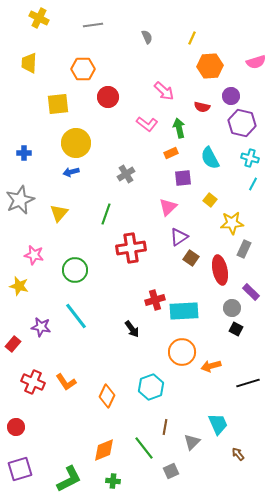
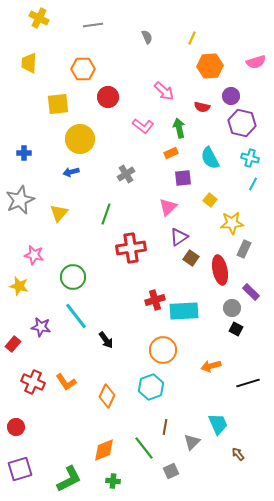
pink L-shape at (147, 124): moved 4 px left, 2 px down
yellow circle at (76, 143): moved 4 px right, 4 px up
green circle at (75, 270): moved 2 px left, 7 px down
black arrow at (132, 329): moved 26 px left, 11 px down
orange circle at (182, 352): moved 19 px left, 2 px up
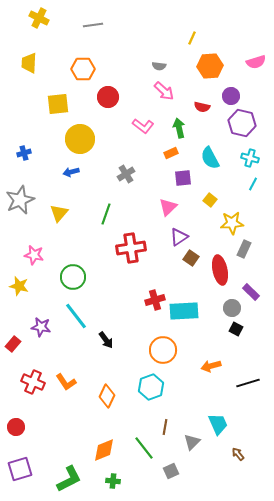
gray semicircle at (147, 37): moved 12 px right, 29 px down; rotated 120 degrees clockwise
blue cross at (24, 153): rotated 16 degrees counterclockwise
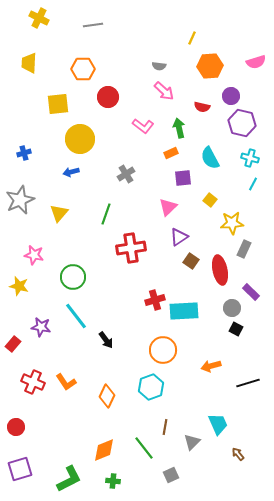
brown square at (191, 258): moved 3 px down
gray square at (171, 471): moved 4 px down
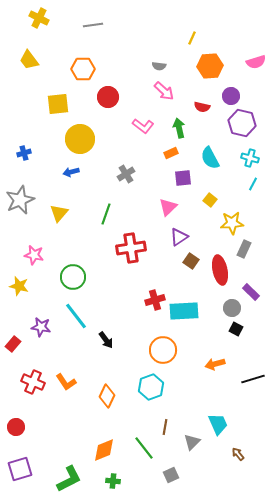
yellow trapezoid at (29, 63): moved 3 px up; rotated 40 degrees counterclockwise
orange arrow at (211, 366): moved 4 px right, 2 px up
black line at (248, 383): moved 5 px right, 4 px up
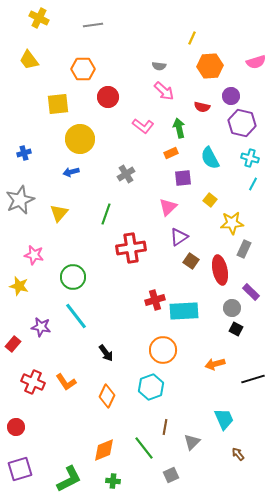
black arrow at (106, 340): moved 13 px down
cyan trapezoid at (218, 424): moved 6 px right, 5 px up
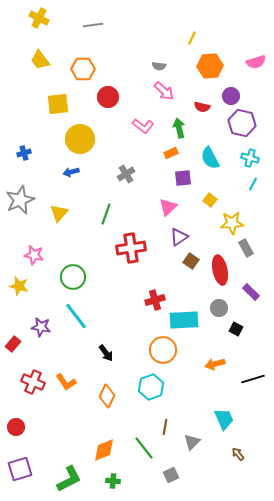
yellow trapezoid at (29, 60): moved 11 px right
gray rectangle at (244, 249): moved 2 px right, 1 px up; rotated 54 degrees counterclockwise
gray circle at (232, 308): moved 13 px left
cyan rectangle at (184, 311): moved 9 px down
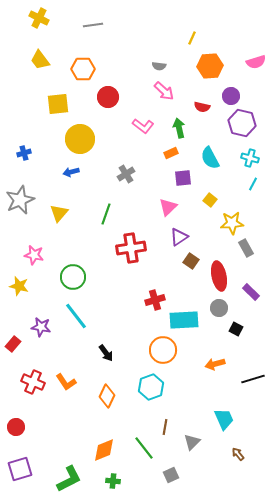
red ellipse at (220, 270): moved 1 px left, 6 px down
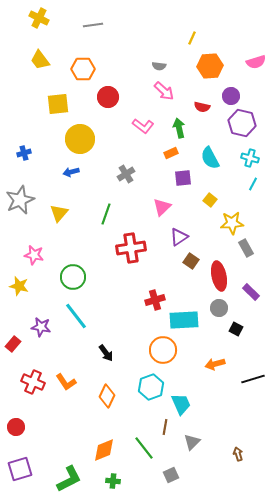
pink triangle at (168, 207): moved 6 px left
cyan trapezoid at (224, 419): moved 43 px left, 15 px up
brown arrow at (238, 454): rotated 24 degrees clockwise
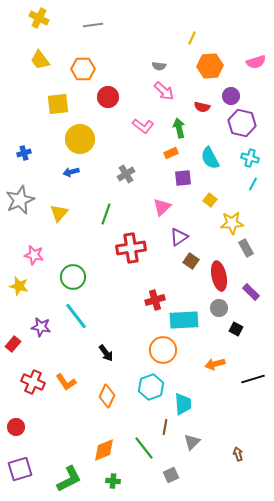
cyan trapezoid at (181, 404): moved 2 px right; rotated 20 degrees clockwise
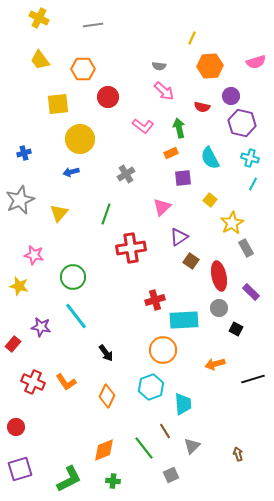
yellow star at (232, 223): rotated 25 degrees counterclockwise
brown line at (165, 427): moved 4 px down; rotated 42 degrees counterclockwise
gray triangle at (192, 442): moved 4 px down
